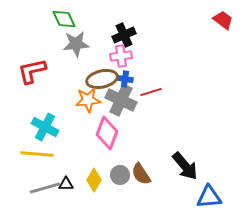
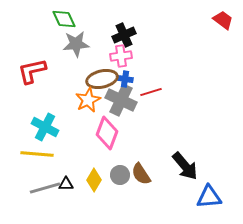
orange star: rotated 20 degrees counterclockwise
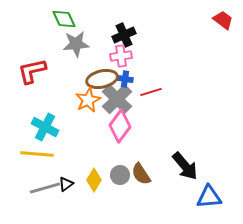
gray cross: moved 4 px left, 1 px up; rotated 20 degrees clockwise
pink diamond: moved 13 px right, 7 px up; rotated 16 degrees clockwise
black triangle: rotated 35 degrees counterclockwise
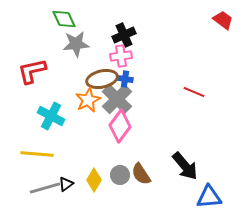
red line: moved 43 px right; rotated 40 degrees clockwise
cyan cross: moved 6 px right, 11 px up
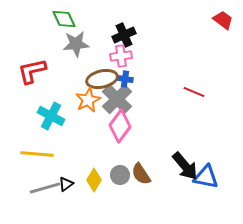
blue triangle: moved 3 px left, 20 px up; rotated 16 degrees clockwise
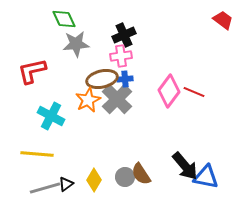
blue cross: rotated 14 degrees counterclockwise
pink diamond: moved 49 px right, 35 px up
gray circle: moved 5 px right, 2 px down
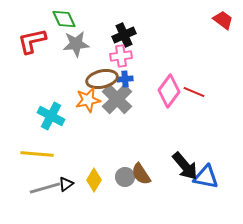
red L-shape: moved 30 px up
orange star: rotated 15 degrees clockwise
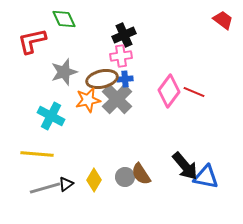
gray star: moved 12 px left, 28 px down; rotated 12 degrees counterclockwise
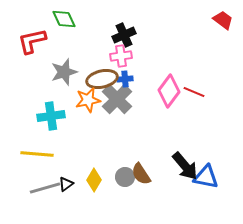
cyan cross: rotated 36 degrees counterclockwise
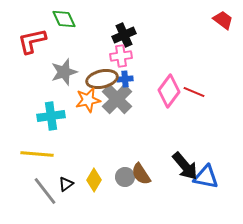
gray line: moved 3 px down; rotated 68 degrees clockwise
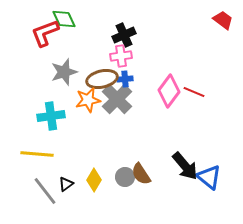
red L-shape: moved 13 px right, 8 px up; rotated 8 degrees counterclockwise
blue triangle: moved 3 px right; rotated 28 degrees clockwise
